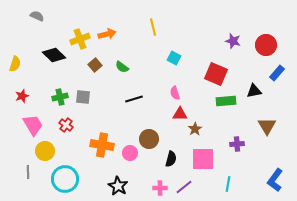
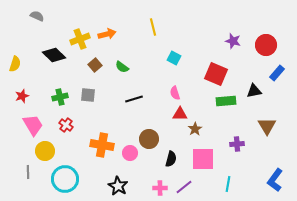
gray square: moved 5 px right, 2 px up
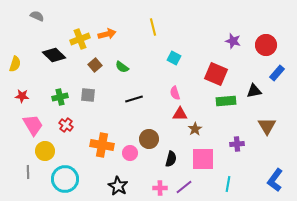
red star: rotated 24 degrees clockwise
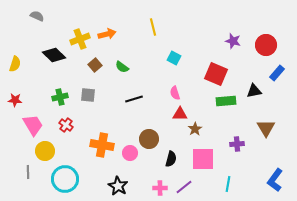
red star: moved 7 px left, 4 px down
brown triangle: moved 1 px left, 2 px down
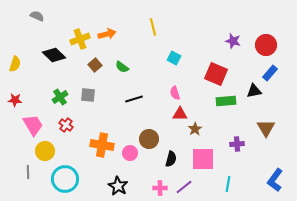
blue rectangle: moved 7 px left
green cross: rotated 21 degrees counterclockwise
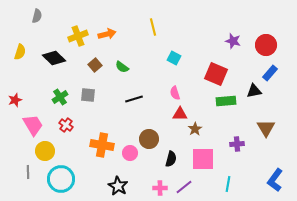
gray semicircle: rotated 80 degrees clockwise
yellow cross: moved 2 px left, 3 px up
black diamond: moved 3 px down
yellow semicircle: moved 5 px right, 12 px up
red star: rotated 24 degrees counterclockwise
cyan circle: moved 4 px left
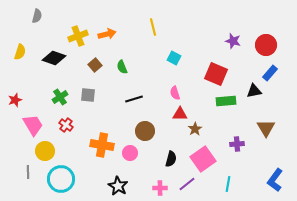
black diamond: rotated 25 degrees counterclockwise
green semicircle: rotated 32 degrees clockwise
brown circle: moved 4 px left, 8 px up
pink square: rotated 35 degrees counterclockwise
purple line: moved 3 px right, 3 px up
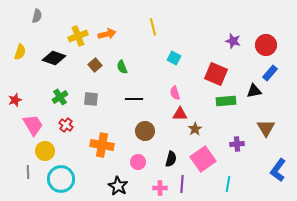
gray square: moved 3 px right, 4 px down
black line: rotated 18 degrees clockwise
pink circle: moved 8 px right, 9 px down
blue L-shape: moved 3 px right, 10 px up
purple line: moved 5 px left; rotated 48 degrees counterclockwise
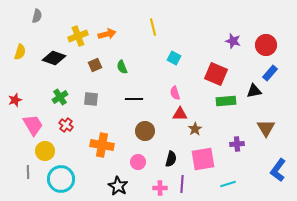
brown square: rotated 16 degrees clockwise
pink square: rotated 25 degrees clockwise
cyan line: rotated 63 degrees clockwise
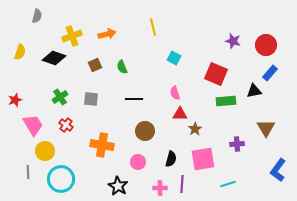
yellow cross: moved 6 px left
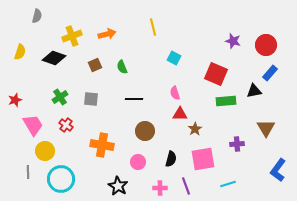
purple line: moved 4 px right, 2 px down; rotated 24 degrees counterclockwise
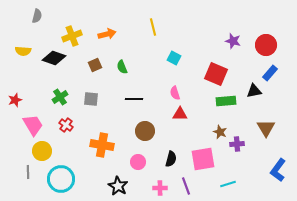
yellow semicircle: moved 3 px right, 1 px up; rotated 77 degrees clockwise
brown star: moved 25 px right, 3 px down; rotated 16 degrees counterclockwise
yellow circle: moved 3 px left
